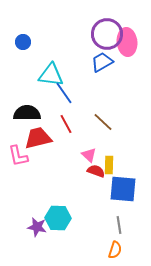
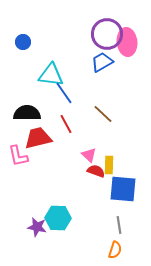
brown line: moved 8 px up
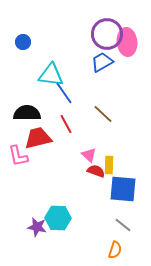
gray line: moved 4 px right; rotated 42 degrees counterclockwise
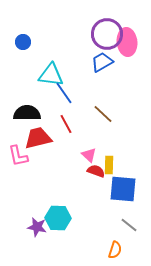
gray line: moved 6 px right
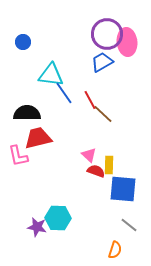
red line: moved 24 px right, 24 px up
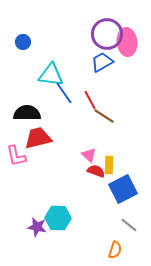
brown line: moved 1 px right, 2 px down; rotated 10 degrees counterclockwise
pink L-shape: moved 2 px left
blue square: rotated 32 degrees counterclockwise
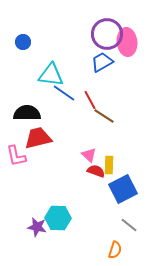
blue line: rotated 20 degrees counterclockwise
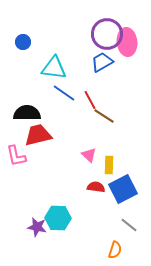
cyan triangle: moved 3 px right, 7 px up
red trapezoid: moved 3 px up
red semicircle: moved 16 px down; rotated 12 degrees counterclockwise
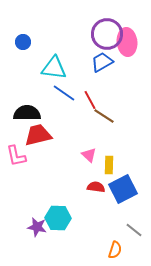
gray line: moved 5 px right, 5 px down
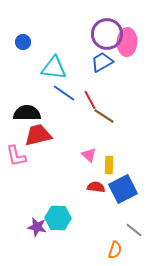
pink ellipse: rotated 8 degrees clockwise
